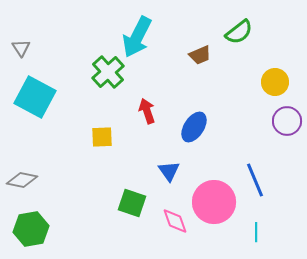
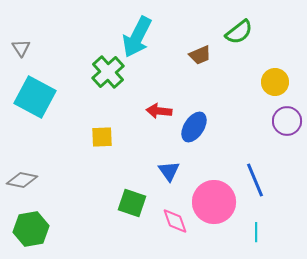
red arrow: moved 12 px right; rotated 65 degrees counterclockwise
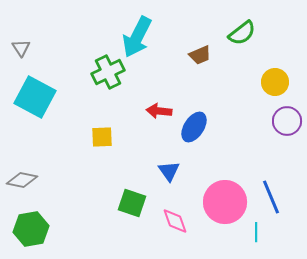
green semicircle: moved 3 px right, 1 px down
green cross: rotated 16 degrees clockwise
blue line: moved 16 px right, 17 px down
pink circle: moved 11 px right
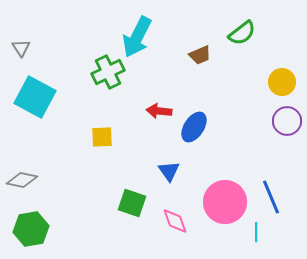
yellow circle: moved 7 px right
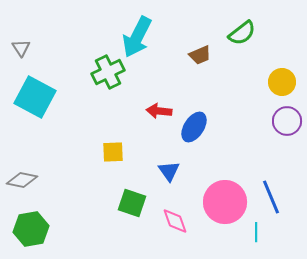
yellow square: moved 11 px right, 15 px down
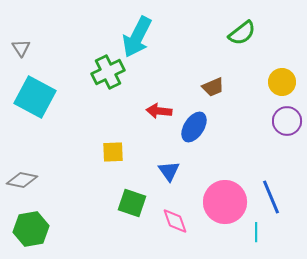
brown trapezoid: moved 13 px right, 32 px down
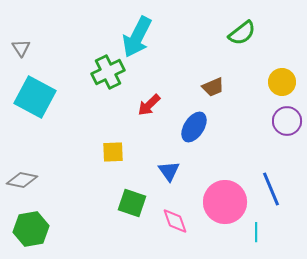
red arrow: moved 10 px left, 6 px up; rotated 50 degrees counterclockwise
blue line: moved 8 px up
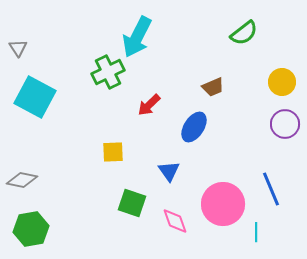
green semicircle: moved 2 px right
gray triangle: moved 3 px left
purple circle: moved 2 px left, 3 px down
pink circle: moved 2 px left, 2 px down
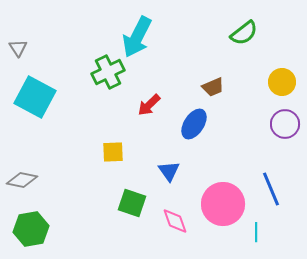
blue ellipse: moved 3 px up
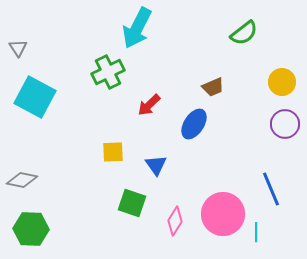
cyan arrow: moved 9 px up
blue triangle: moved 13 px left, 6 px up
pink circle: moved 10 px down
pink diamond: rotated 52 degrees clockwise
green hexagon: rotated 12 degrees clockwise
